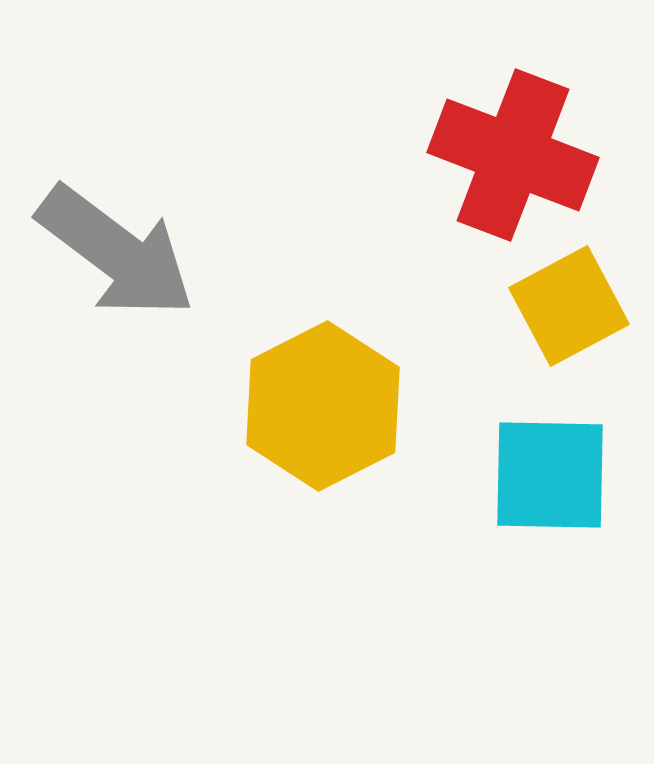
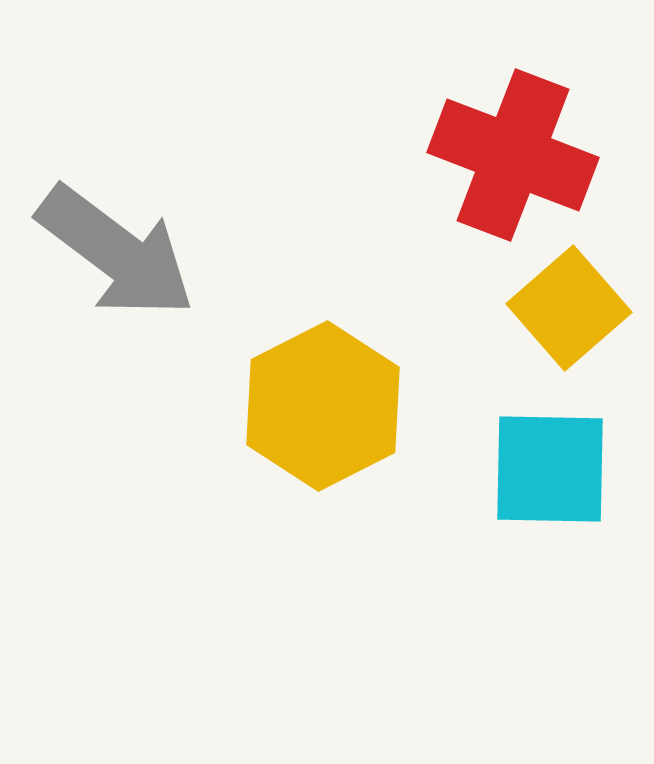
yellow square: moved 2 px down; rotated 13 degrees counterclockwise
cyan square: moved 6 px up
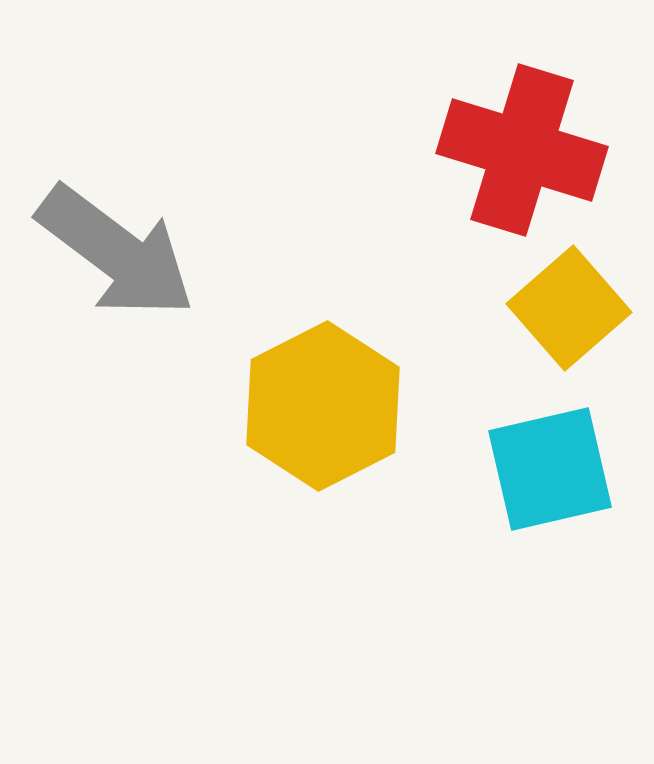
red cross: moved 9 px right, 5 px up; rotated 4 degrees counterclockwise
cyan square: rotated 14 degrees counterclockwise
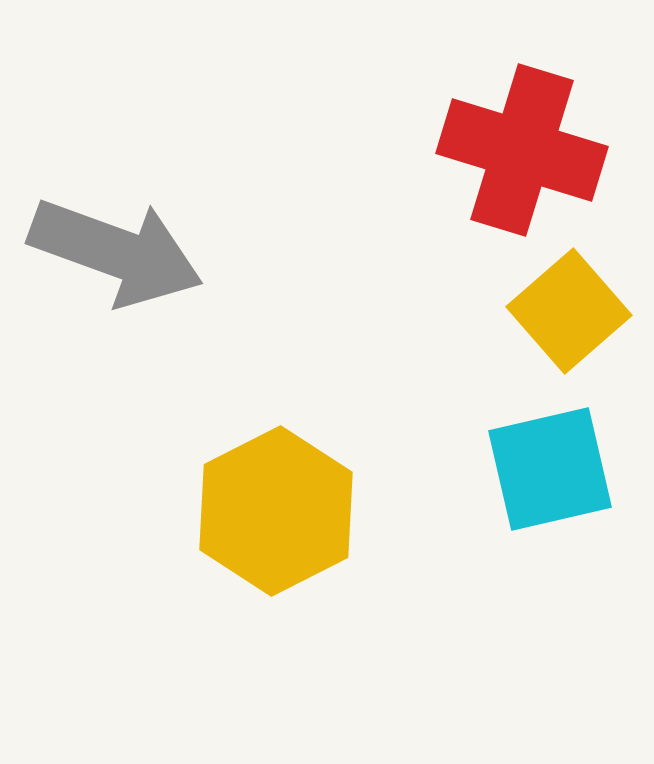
gray arrow: rotated 17 degrees counterclockwise
yellow square: moved 3 px down
yellow hexagon: moved 47 px left, 105 px down
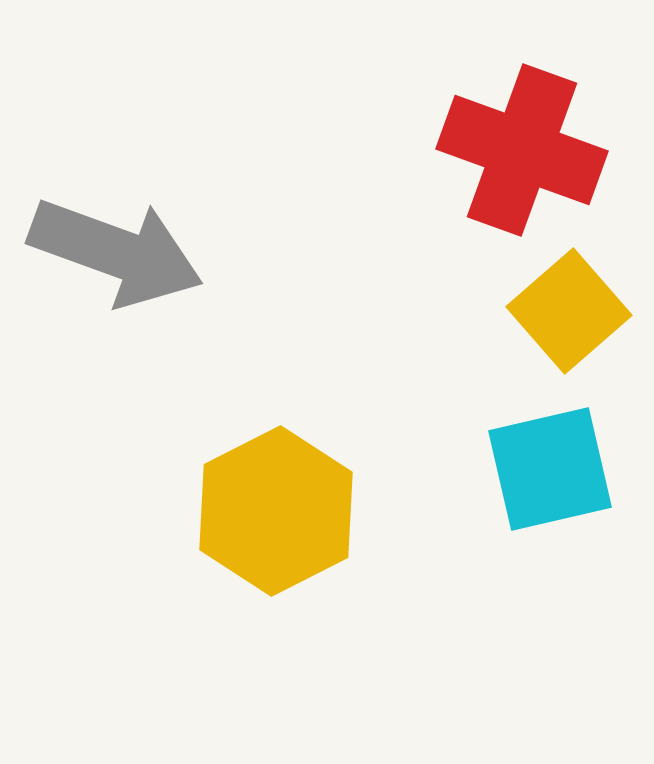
red cross: rotated 3 degrees clockwise
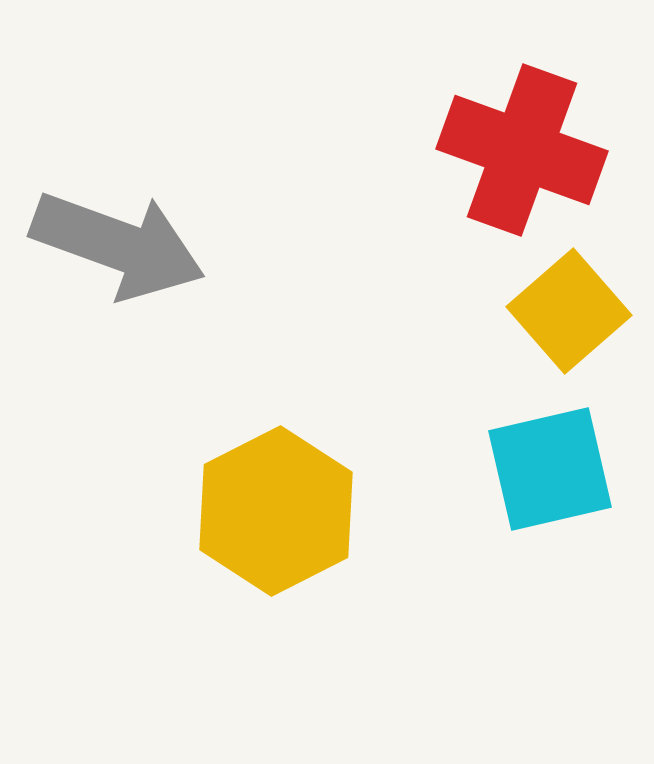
gray arrow: moved 2 px right, 7 px up
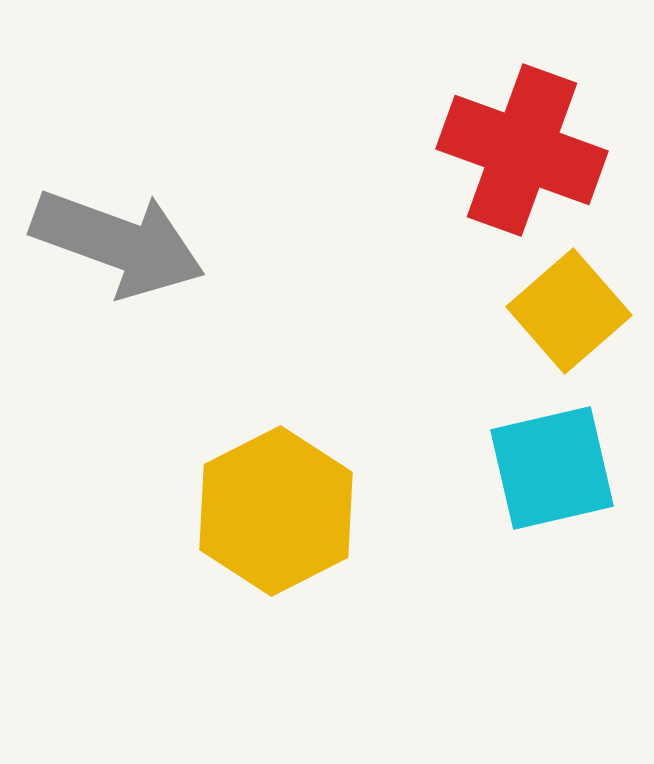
gray arrow: moved 2 px up
cyan square: moved 2 px right, 1 px up
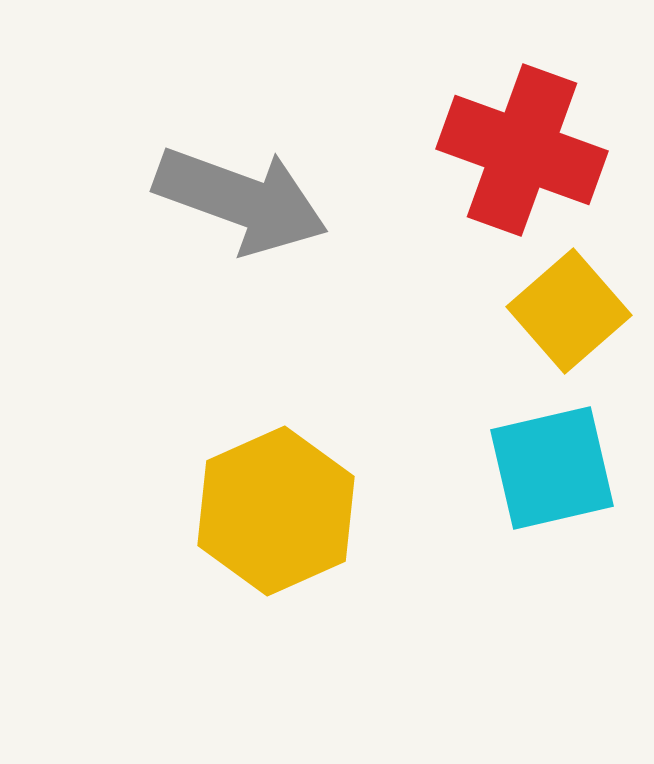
gray arrow: moved 123 px right, 43 px up
yellow hexagon: rotated 3 degrees clockwise
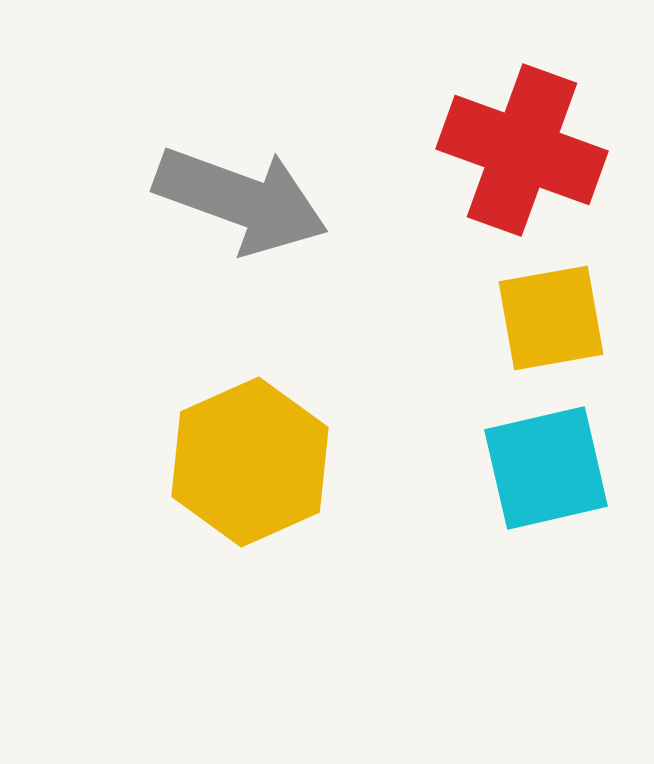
yellow square: moved 18 px left, 7 px down; rotated 31 degrees clockwise
cyan square: moved 6 px left
yellow hexagon: moved 26 px left, 49 px up
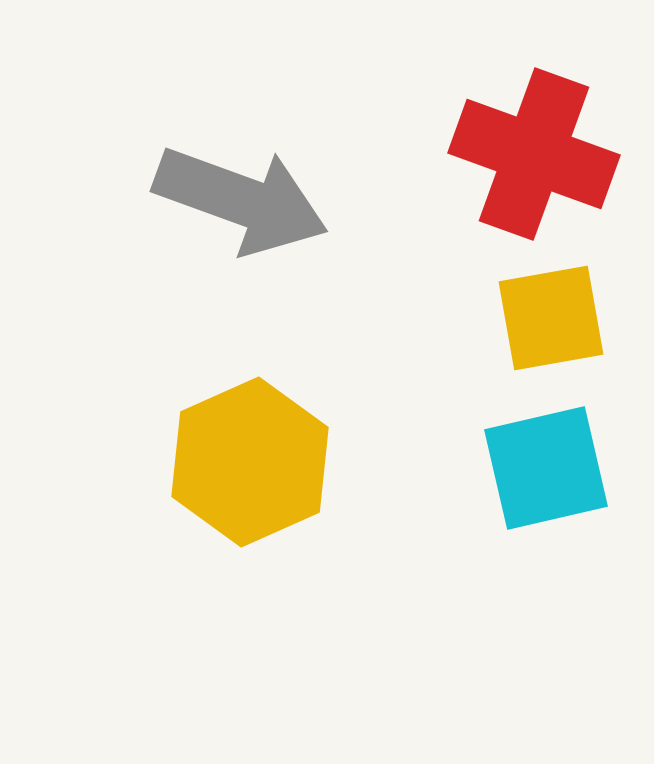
red cross: moved 12 px right, 4 px down
